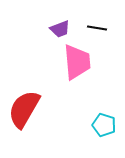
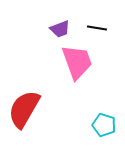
pink trapezoid: rotated 15 degrees counterclockwise
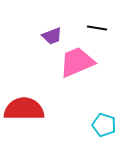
purple trapezoid: moved 8 px left, 7 px down
pink trapezoid: rotated 93 degrees counterclockwise
red semicircle: rotated 60 degrees clockwise
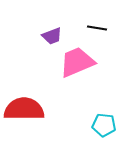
cyan pentagon: rotated 10 degrees counterclockwise
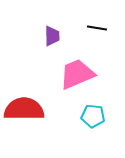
purple trapezoid: rotated 70 degrees counterclockwise
pink trapezoid: moved 12 px down
cyan pentagon: moved 11 px left, 9 px up
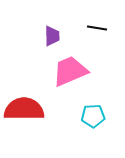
pink trapezoid: moved 7 px left, 3 px up
cyan pentagon: rotated 10 degrees counterclockwise
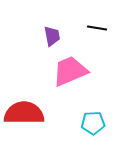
purple trapezoid: rotated 10 degrees counterclockwise
red semicircle: moved 4 px down
cyan pentagon: moved 7 px down
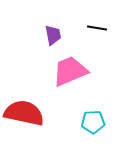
purple trapezoid: moved 1 px right, 1 px up
red semicircle: rotated 12 degrees clockwise
cyan pentagon: moved 1 px up
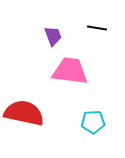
purple trapezoid: moved 1 px down; rotated 10 degrees counterclockwise
pink trapezoid: rotated 30 degrees clockwise
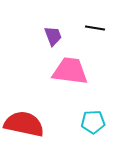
black line: moved 2 px left
red semicircle: moved 11 px down
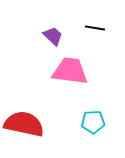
purple trapezoid: rotated 25 degrees counterclockwise
